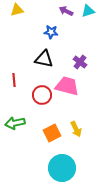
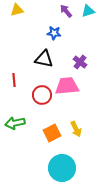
purple arrow: rotated 24 degrees clockwise
blue star: moved 3 px right, 1 px down
pink trapezoid: rotated 20 degrees counterclockwise
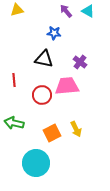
cyan triangle: rotated 48 degrees clockwise
green arrow: moved 1 px left; rotated 24 degrees clockwise
cyan circle: moved 26 px left, 5 px up
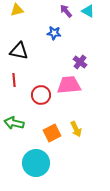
black triangle: moved 25 px left, 8 px up
pink trapezoid: moved 2 px right, 1 px up
red circle: moved 1 px left
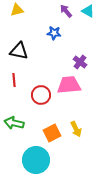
cyan circle: moved 3 px up
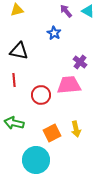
blue star: rotated 24 degrees clockwise
yellow arrow: rotated 14 degrees clockwise
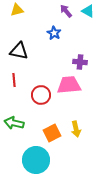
purple cross: rotated 32 degrees counterclockwise
